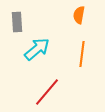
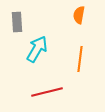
cyan arrow: rotated 20 degrees counterclockwise
orange line: moved 2 px left, 5 px down
red line: rotated 36 degrees clockwise
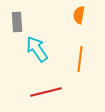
cyan arrow: rotated 64 degrees counterclockwise
red line: moved 1 px left
